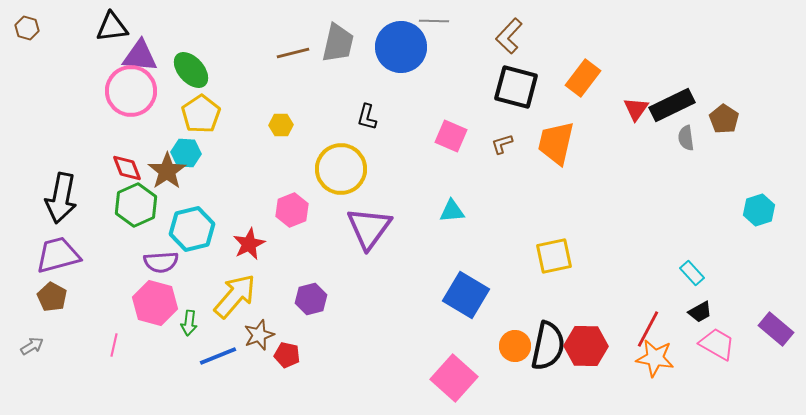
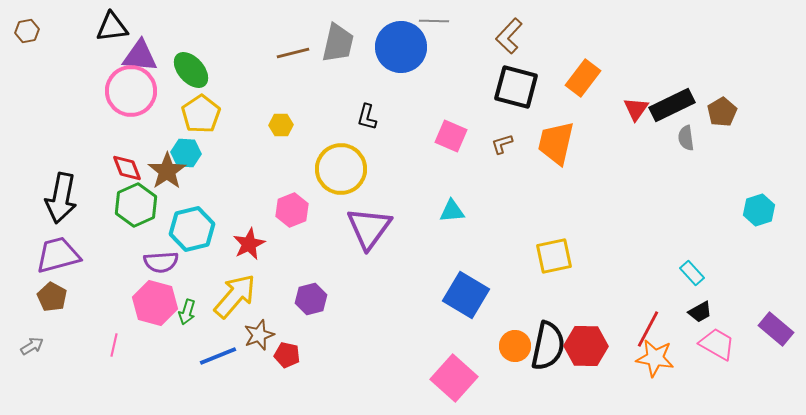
brown hexagon at (27, 28): moved 3 px down; rotated 25 degrees counterclockwise
brown pentagon at (724, 119): moved 2 px left, 7 px up; rotated 8 degrees clockwise
green arrow at (189, 323): moved 2 px left, 11 px up; rotated 10 degrees clockwise
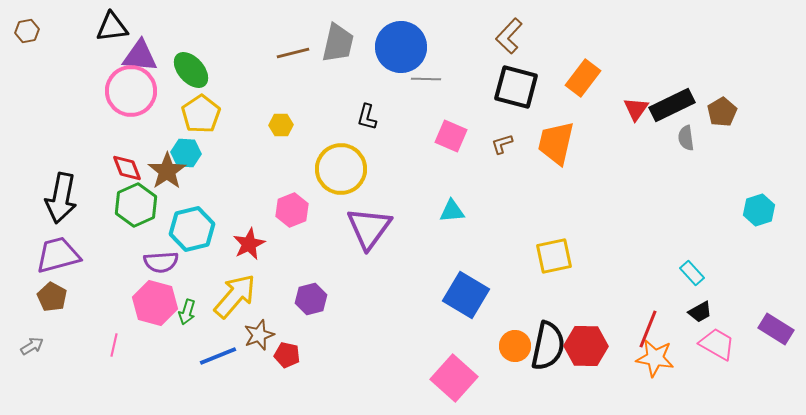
gray line at (434, 21): moved 8 px left, 58 px down
red line at (648, 329): rotated 6 degrees counterclockwise
purple rectangle at (776, 329): rotated 8 degrees counterclockwise
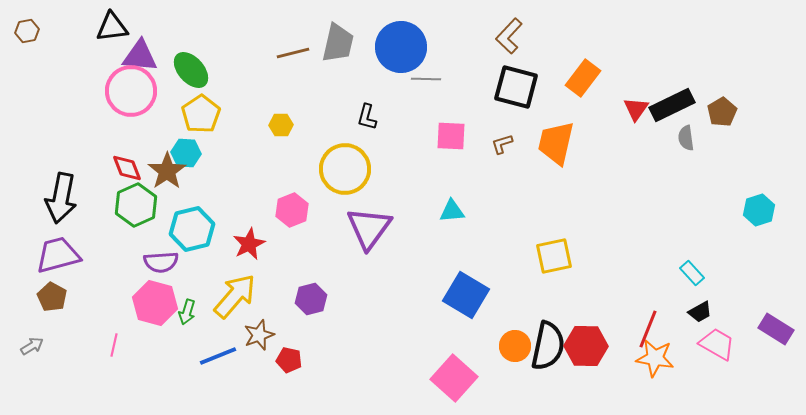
pink square at (451, 136): rotated 20 degrees counterclockwise
yellow circle at (341, 169): moved 4 px right
red pentagon at (287, 355): moved 2 px right, 5 px down
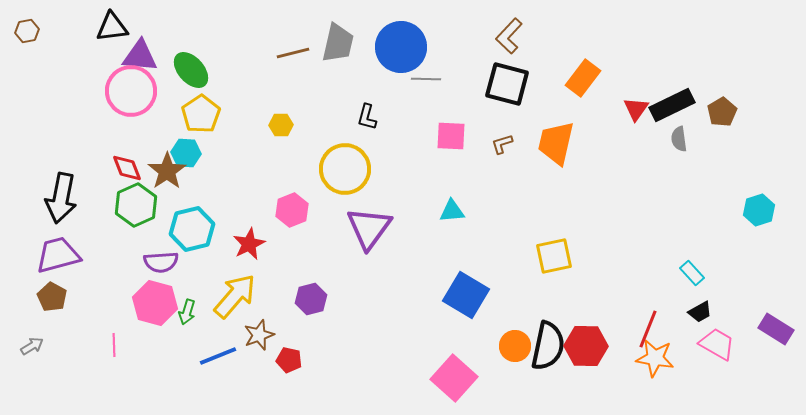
black square at (516, 87): moved 9 px left, 3 px up
gray semicircle at (686, 138): moved 7 px left, 1 px down
pink line at (114, 345): rotated 15 degrees counterclockwise
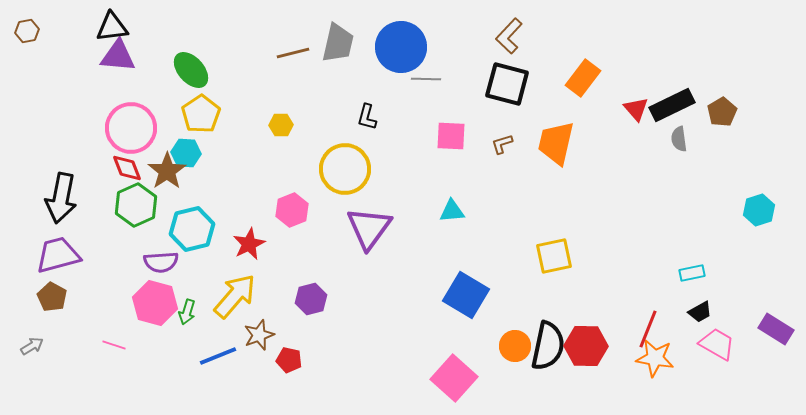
purple triangle at (140, 56): moved 22 px left
pink circle at (131, 91): moved 37 px down
red triangle at (636, 109): rotated 16 degrees counterclockwise
cyan rectangle at (692, 273): rotated 60 degrees counterclockwise
pink line at (114, 345): rotated 70 degrees counterclockwise
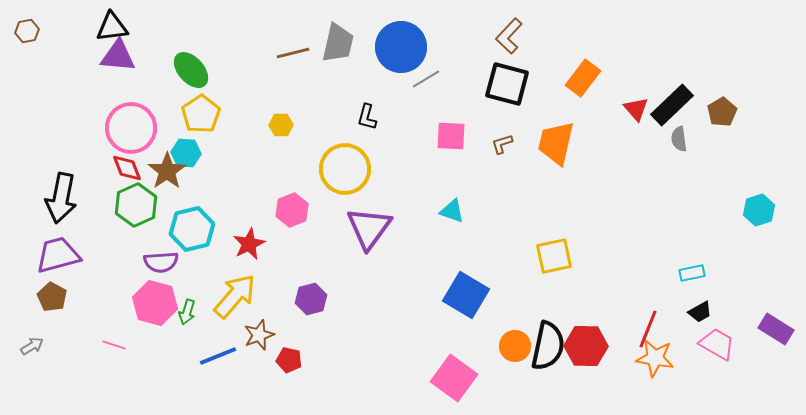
gray line at (426, 79): rotated 32 degrees counterclockwise
black rectangle at (672, 105): rotated 18 degrees counterclockwise
cyan triangle at (452, 211): rotated 24 degrees clockwise
pink square at (454, 378): rotated 6 degrees counterclockwise
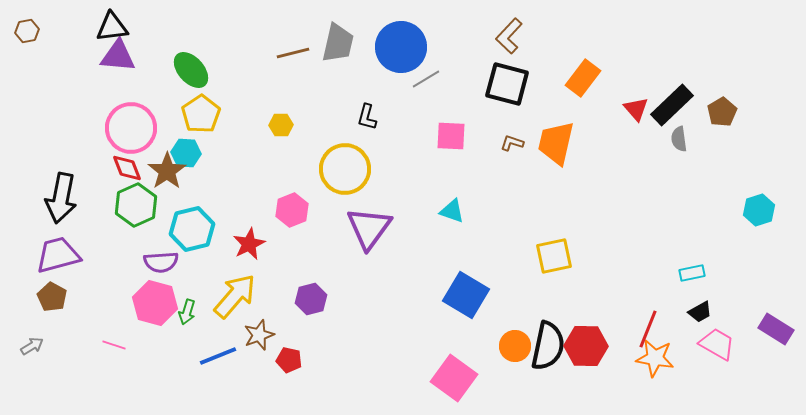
brown L-shape at (502, 144): moved 10 px right, 1 px up; rotated 35 degrees clockwise
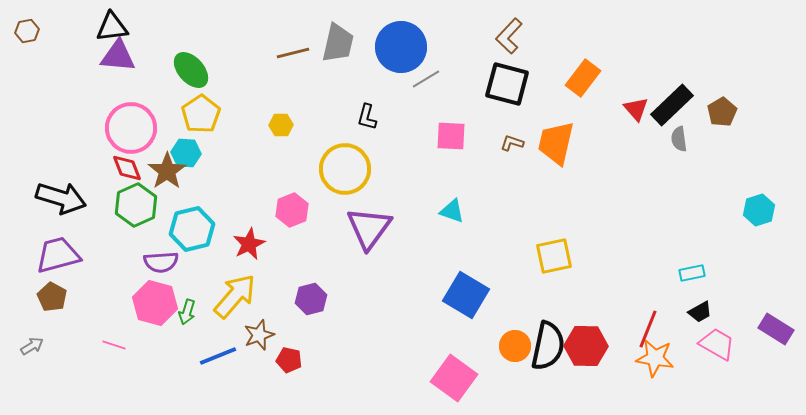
black arrow at (61, 198): rotated 84 degrees counterclockwise
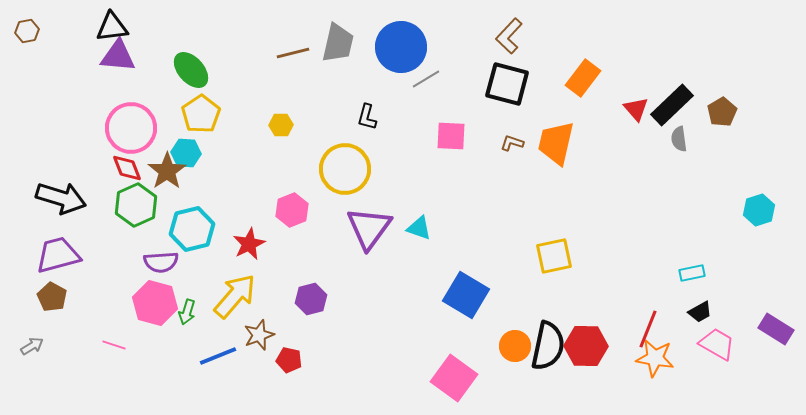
cyan triangle at (452, 211): moved 33 px left, 17 px down
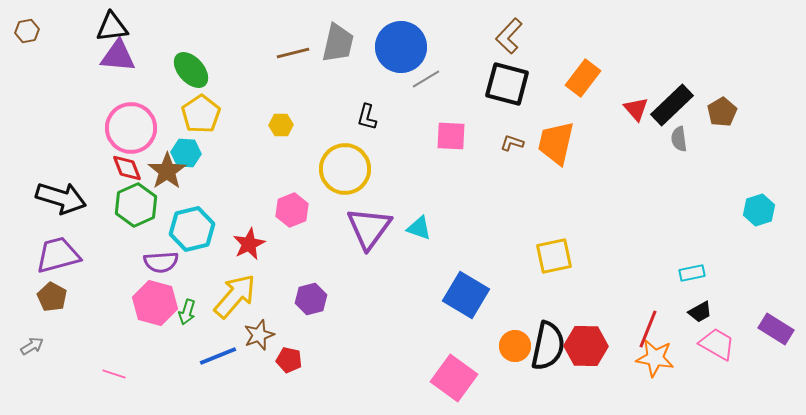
pink line at (114, 345): moved 29 px down
